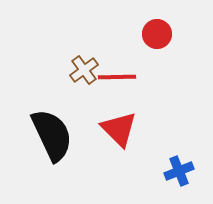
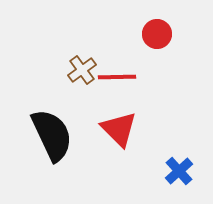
brown cross: moved 2 px left
blue cross: rotated 20 degrees counterclockwise
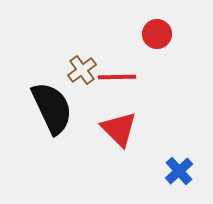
black semicircle: moved 27 px up
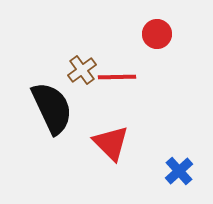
red triangle: moved 8 px left, 14 px down
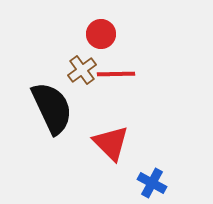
red circle: moved 56 px left
red line: moved 1 px left, 3 px up
blue cross: moved 27 px left, 12 px down; rotated 20 degrees counterclockwise
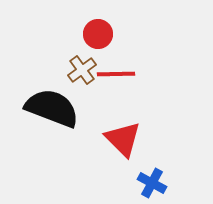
red circle: moved 3 px left
black semicircle: rotated 44 degrees counterclockwise
red triangle: moved 12 px right, 4 px up
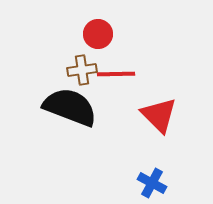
brown cross: rotated 28 degrees clockwise
black semicircle: moved 18 px right, 1 px up
red triangle: moved 36 px right, 24 px up
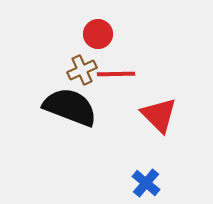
brown cross: rotated 16 degrees counterclockwise
blue cross: moved 6 px left; rotated 12 degrees clockwise
